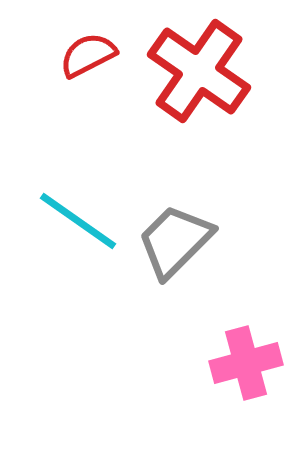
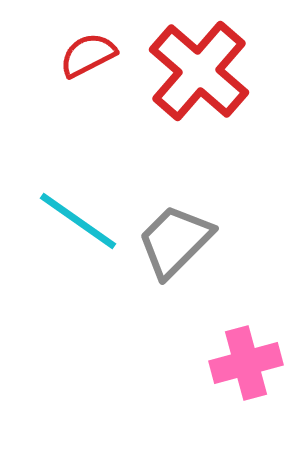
red cross: rotated 6 degrees clockwise
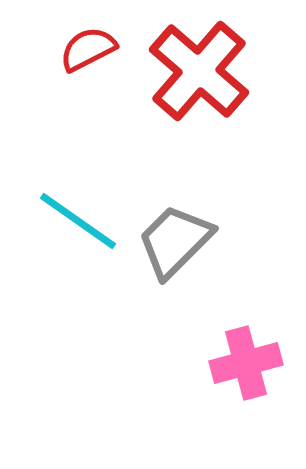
red semicircle: moved 6 px up
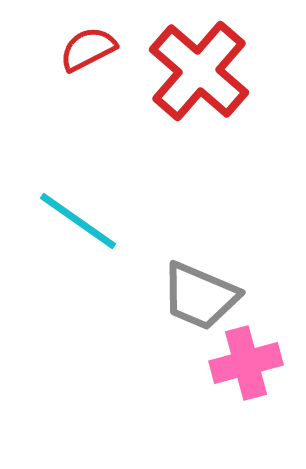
gray trapezoid: moved 25 px right, 55 px down; rotated 112 degrees counterclockwise
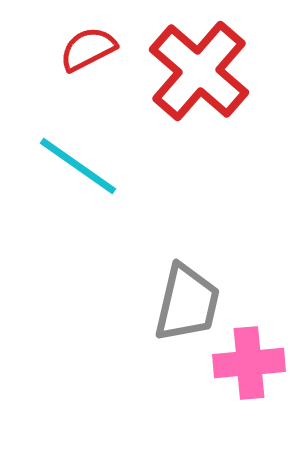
cyan line: moved 55 px up
gray trapezoid: moved 13 px left, 7 px down; rotated 100 degrees counterclockwise
pink cross: moved 3 px right; rotated 10 degrees clockwise
